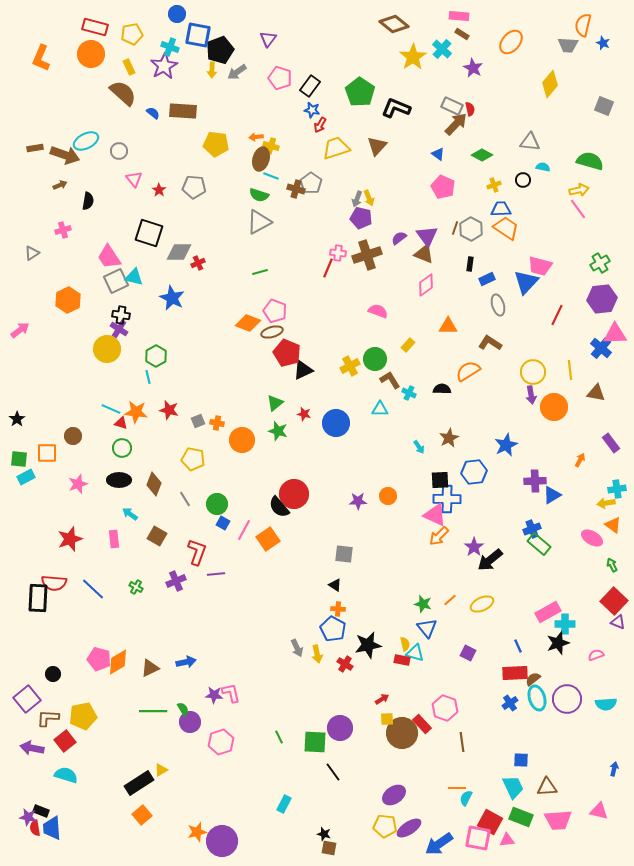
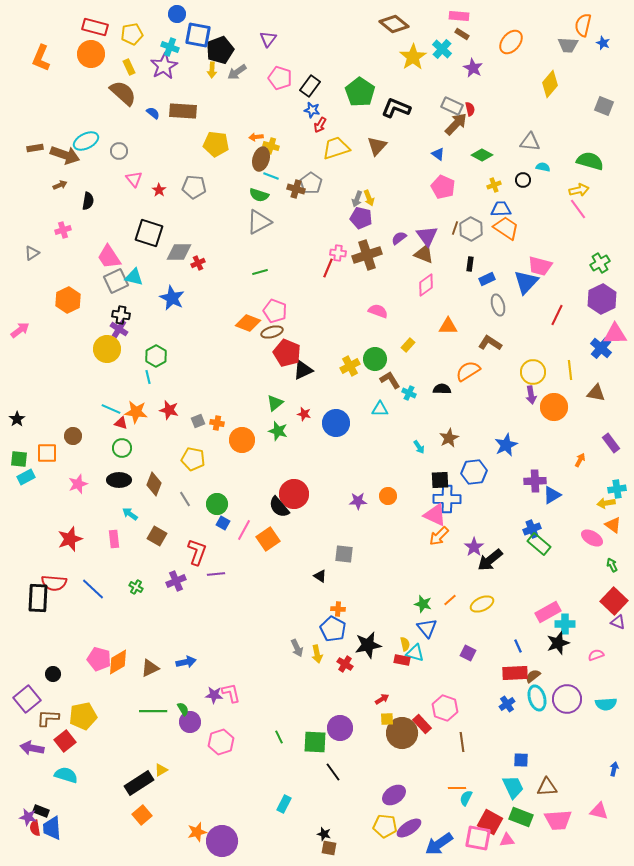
purple hexagon at (602, 299): rotated 20 degrees counterclockwise
black triangle at (335, 585): moved 15 px left, 9 px up
brown semicircle at (533, 679): moved 3 px up
blue cross at (510, 703): moved 3 px left, 1 px down
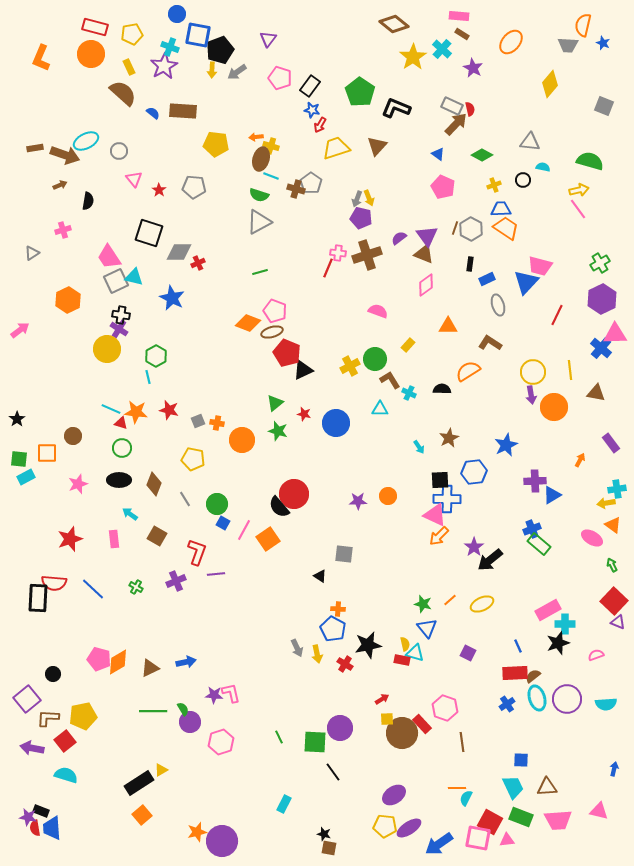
pink rectangle at (548, 612): moved 2 px up
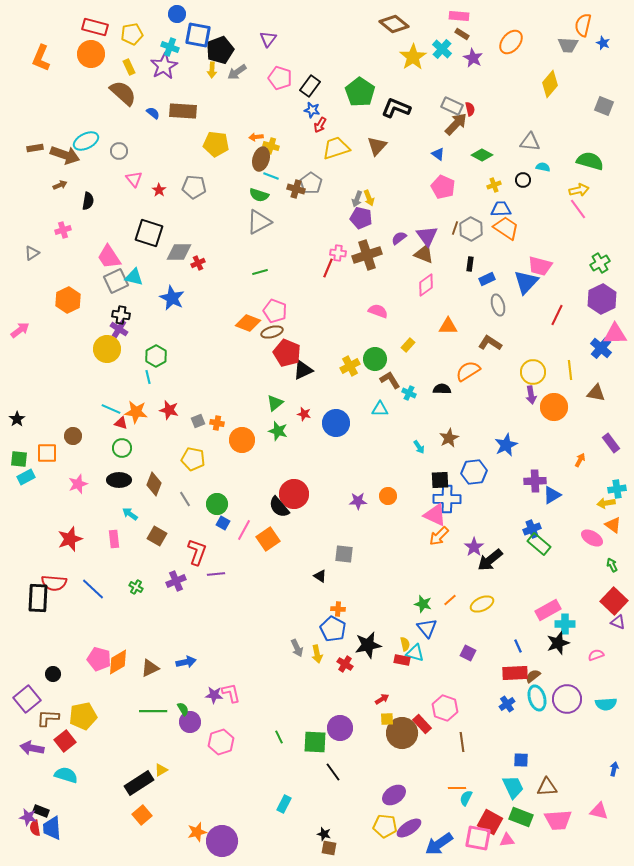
purple star at (473, 68): moved 10 px up
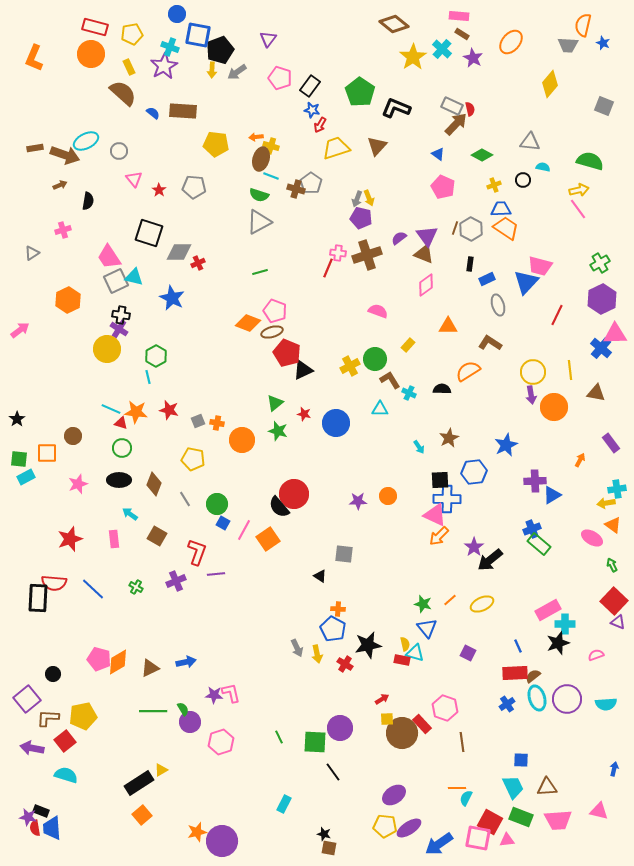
orange L-shape at (41, 58): moved 7 px left
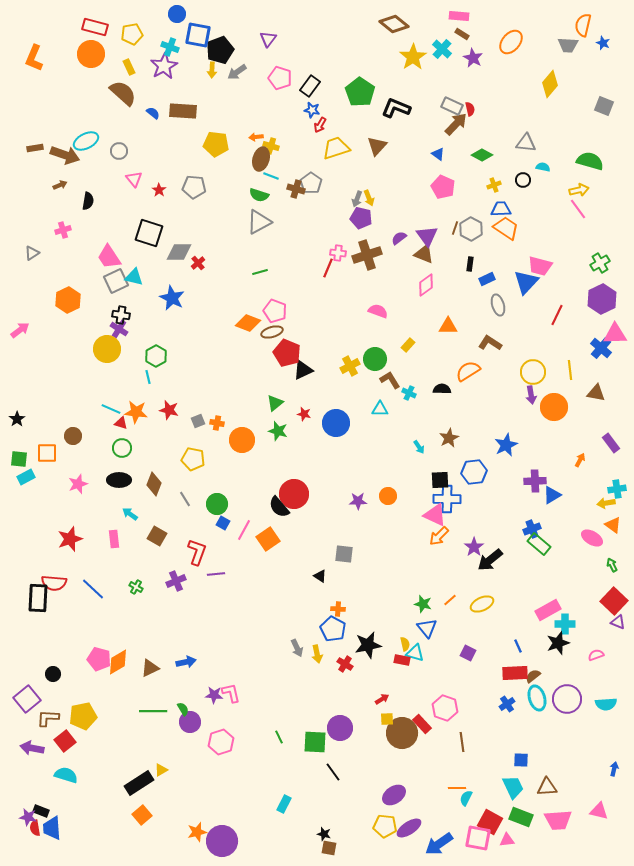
gray triangle at (530, 142): moved 4 px left, 1 px down
red cross at (198, 263): rotated 16 degrees counterclockwise
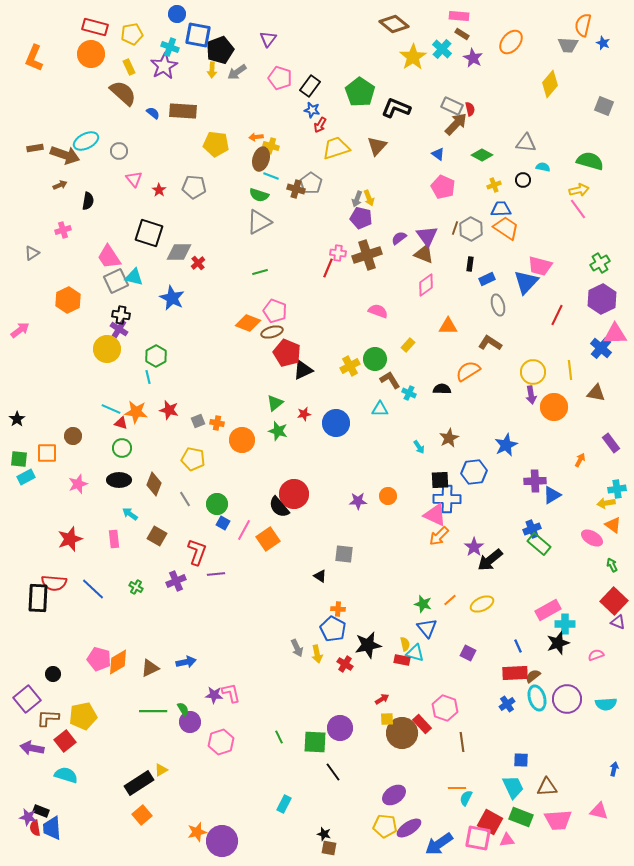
red star at (304, 414): rotated 24 degrees counterclockwise
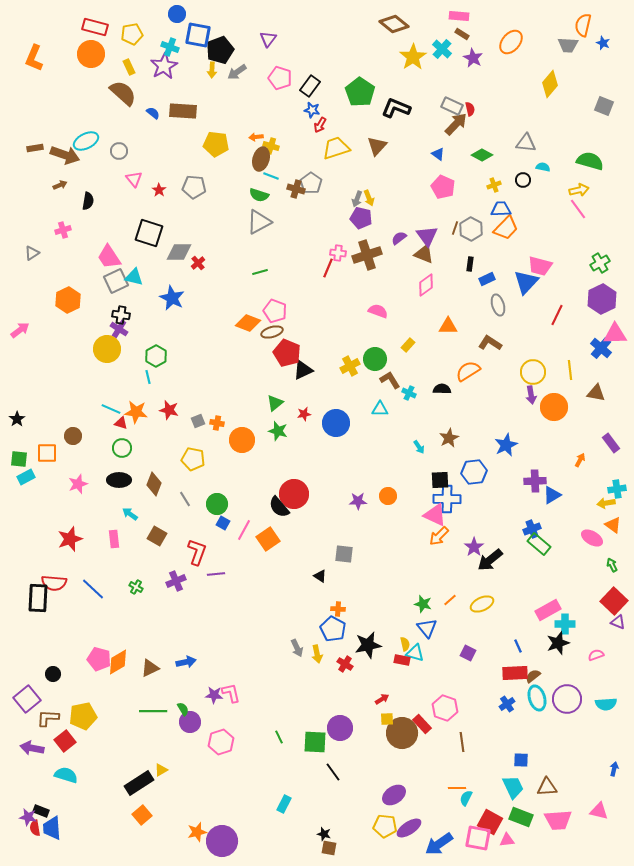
orange trapezoid at (506, 228): rotated 100 degrees clockwise
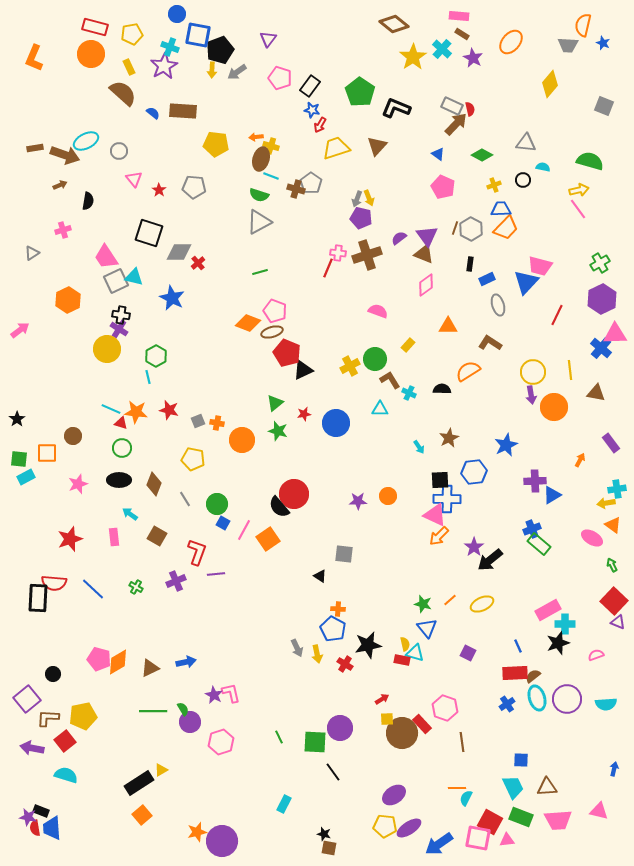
pink trapezoid at (109, 257): moved 3 px left
pink rectangle at (114, 539): moved 2 px up
purple star at (214, 695): rotated 24 degrees clockwise
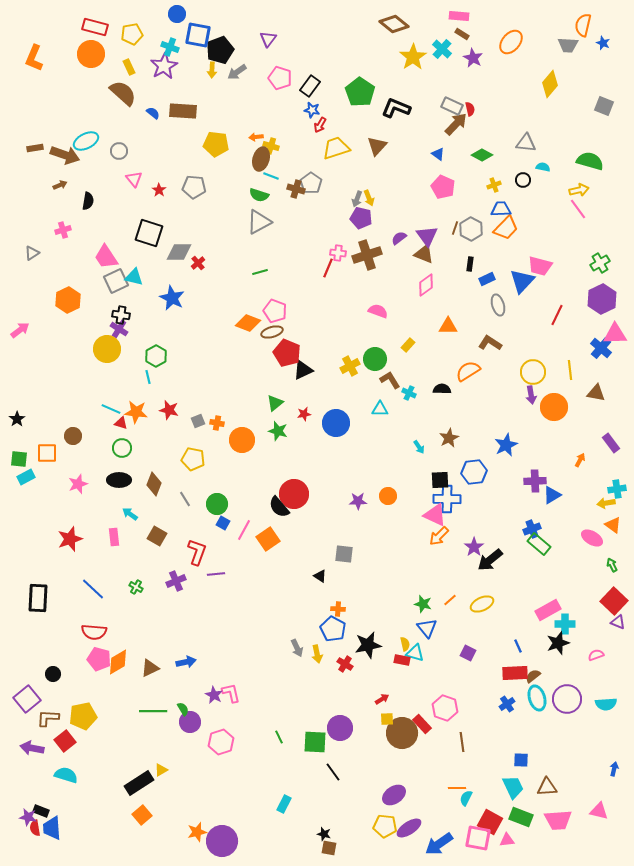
blue triangle at (526, 282): moved 4 px left, 1 px up
red semicircle at (54, 583): moved 40 px right, 49 px down
